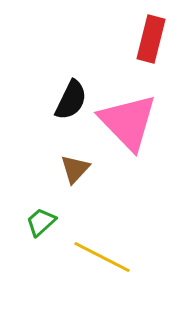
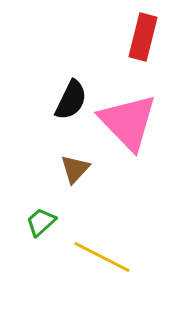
red rectangle: moved 8 px left, 2 px up
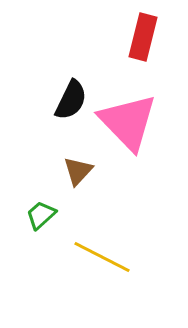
brown triangle: moved 3 px right, 2 px down
green trapezoid: moved 7 px up
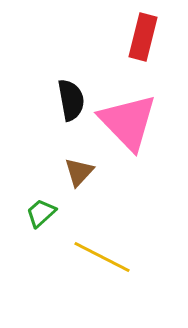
black semicircle: rotated 36 degrees counterclockwise
brown triangle: moved 1 px right, 1 px down
green trapezoid: moved 2 px up
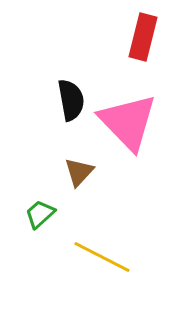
green trapezoid: moved 1 px left, 1 px down
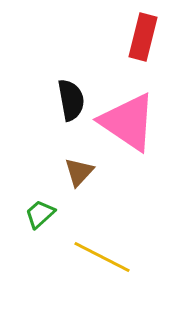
pink triangle: rotated 12 degrees counterclockwise
